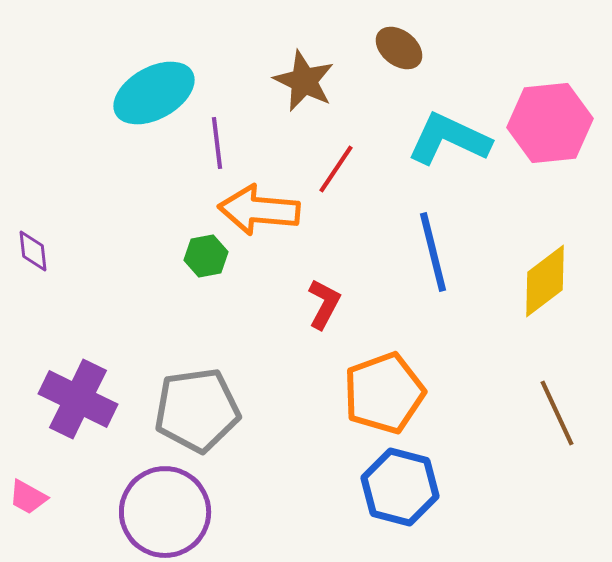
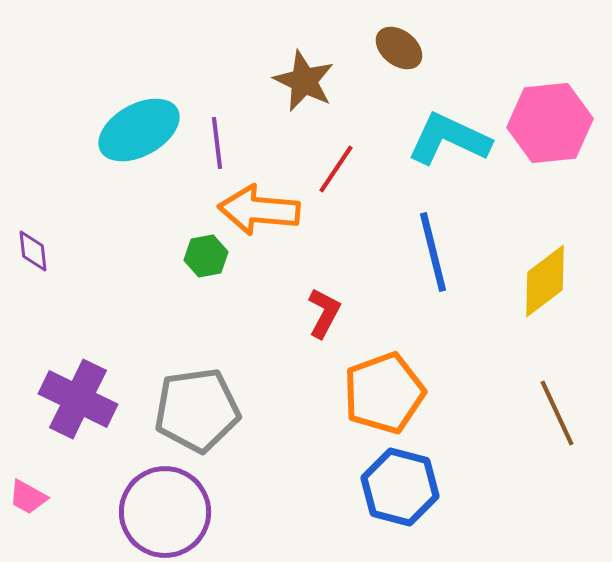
cyan ellipse: moved 15 px left, 37 px down
red L-shape: moved 9 px down
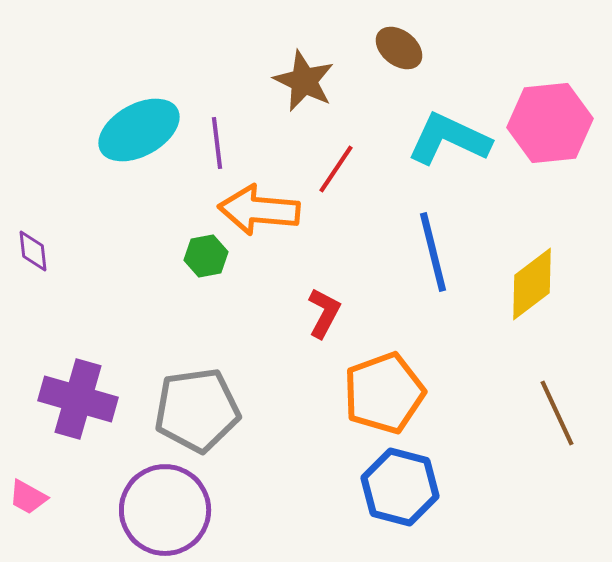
yellow diamond: moved 13 px left, 3 px down
purple cross: rotated 10 degrees counterclockwise
purple circle: moved 2 px up
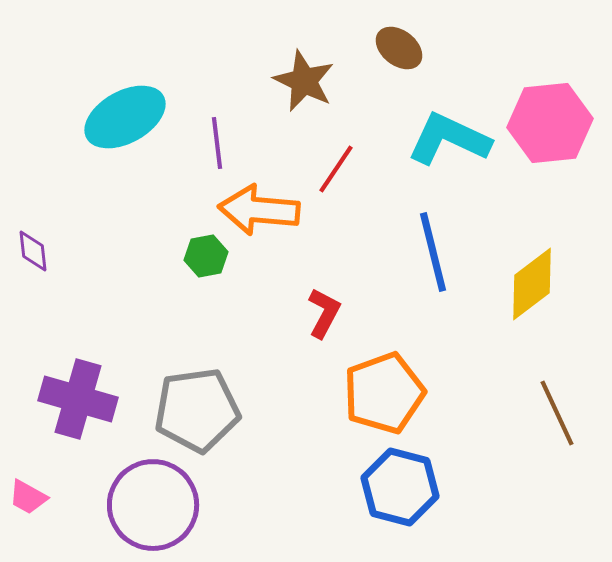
cyan ellipse: moved 14 px left, 13 px up
purple circle: moved 12 px left, 5 px up
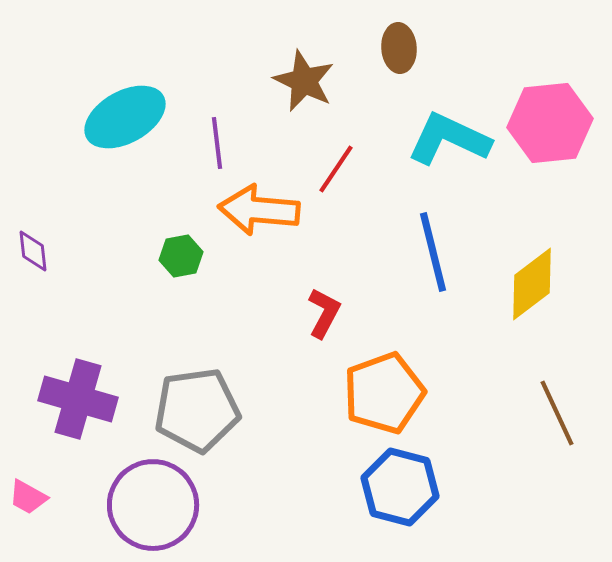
brown ellipse: rotated 48 degrees clockwise
green hexagon: moved 25 px left
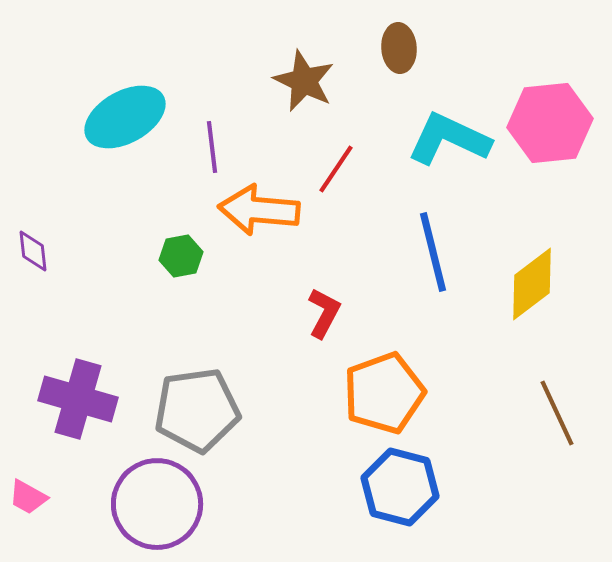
purple line: moved 5 px left, 4 px down
purple circle: moved 4 px right, 1 px up
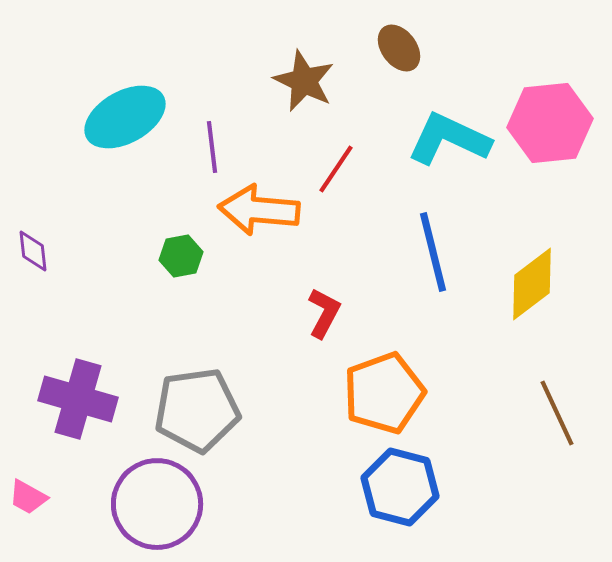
brown ellipse: rotated 33 degrees counterclockwise
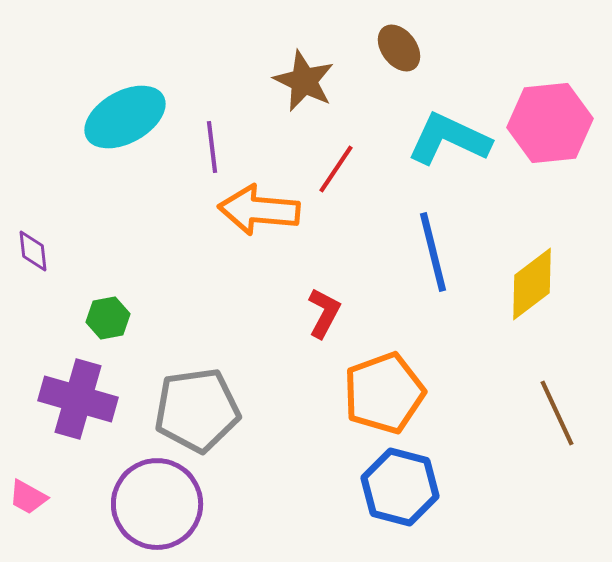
green hexagon: moved 73 px left, 62 px down
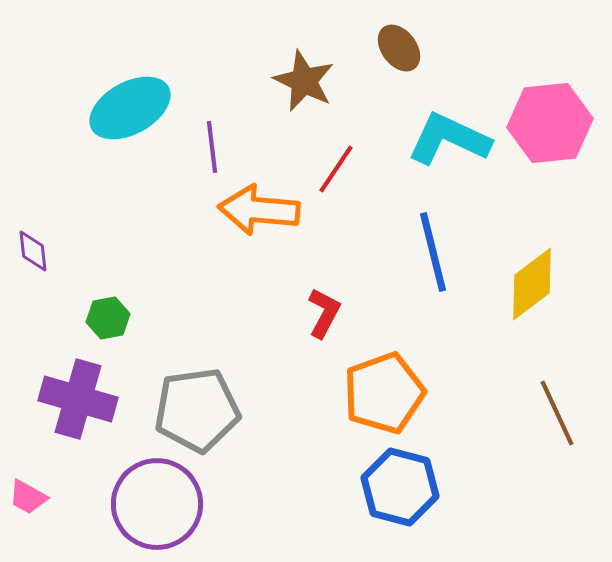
cyan ellipse: moved 5 px right, 9 px up
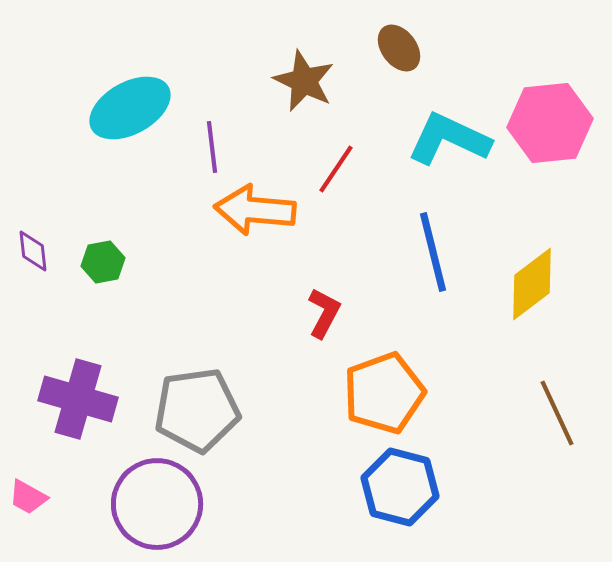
orange arrow: moved 4 px left
green hexagon: moved 5 px left, 56 px up
